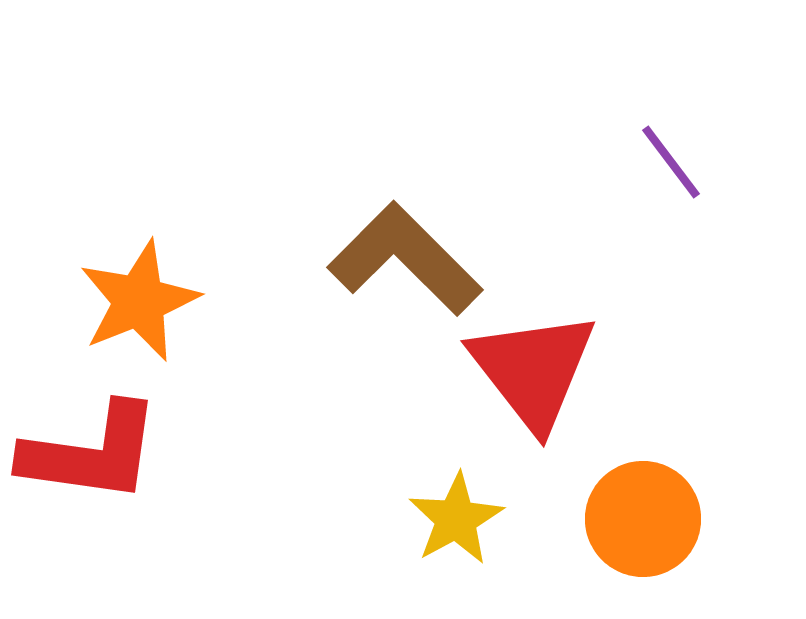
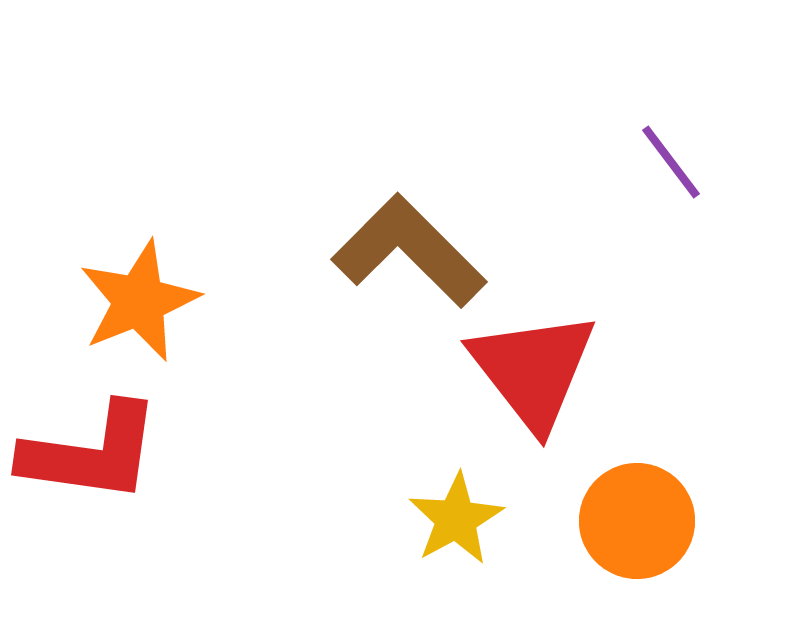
brown L-shape: moved 4 px right, 8 px up
orange circle: moved 6 px left, 2 px down
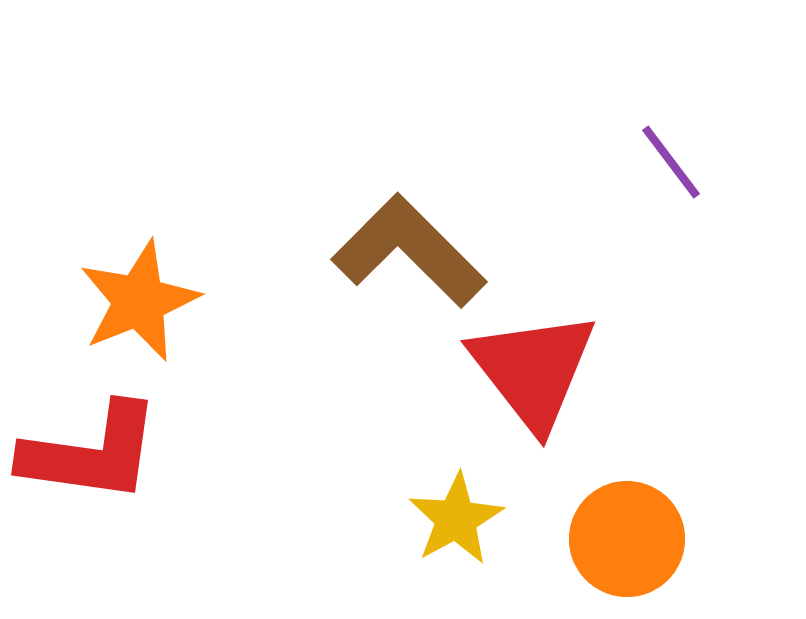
orange circle: moved 10 px left, 18 px down
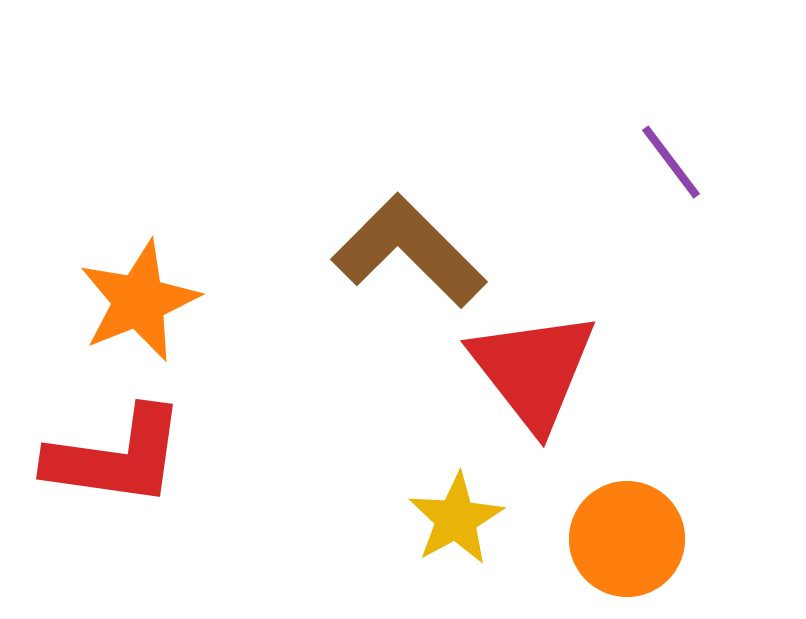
red L-shape: moved 25 px right, 4 px down
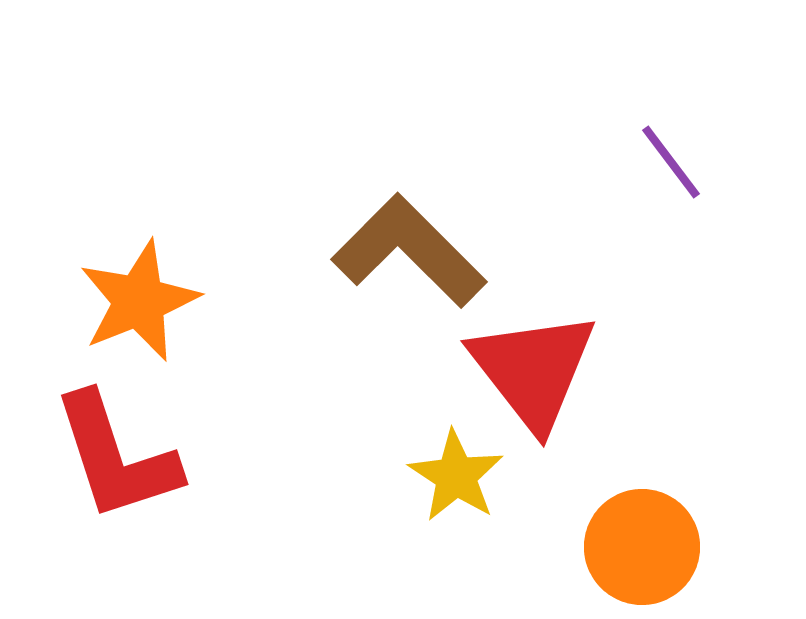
red L-shape: rotated 64 degrees clockwise
yellow star: moved 43 px up; rotated 10 degrees counterclockwise
orange circle: moved 15 px right, 8 px down
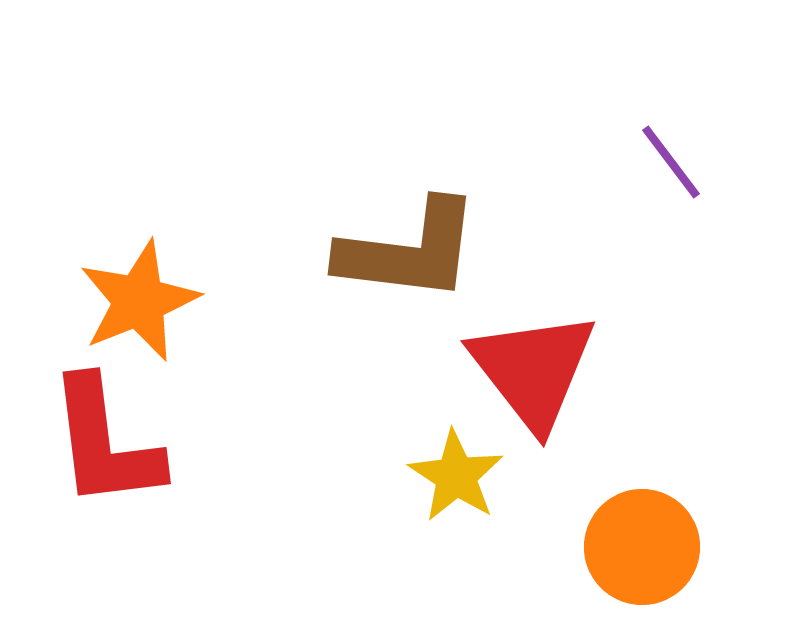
brown L-shape: rotated 142 degrees clockwise
red L-shape: moved 11 px left, 14 px up; rotated 11 degrees clockwise
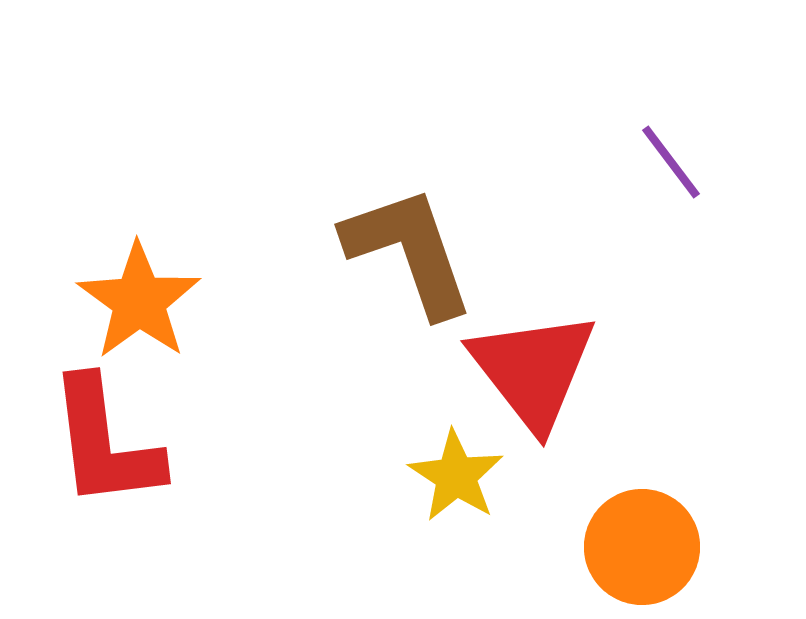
brown L-shape: rotated 116 degrees counterclockwise
orange star: rotated 14 degrees counterclockwise
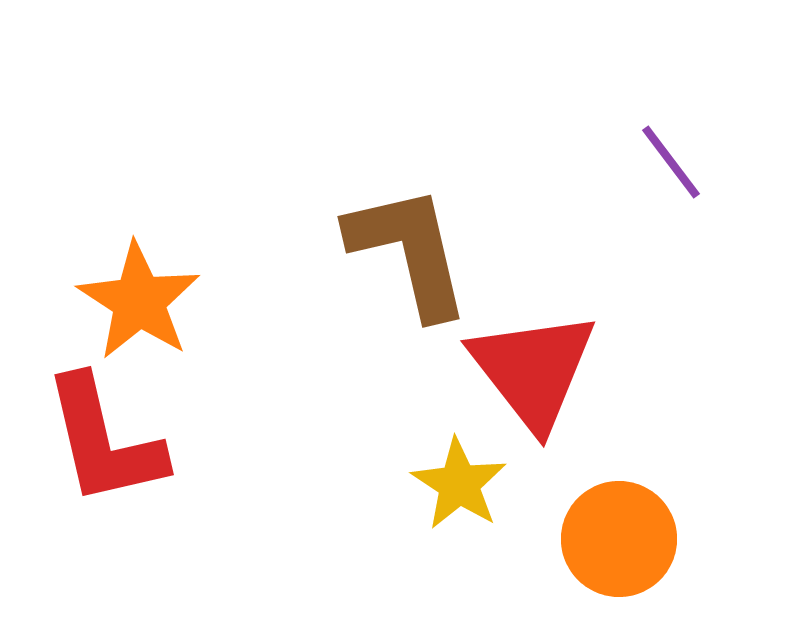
brown L-shape: rotated 6 degrees clockwise
orange star: rotated 3 degrees counterclockwise
red L-shape: moved 1 px left, 2 px up; rotated 6 degrees counterclockwise
yellow star: moved 3 px right, 8 px down
orange circle: moved 23 px left, 8 px up
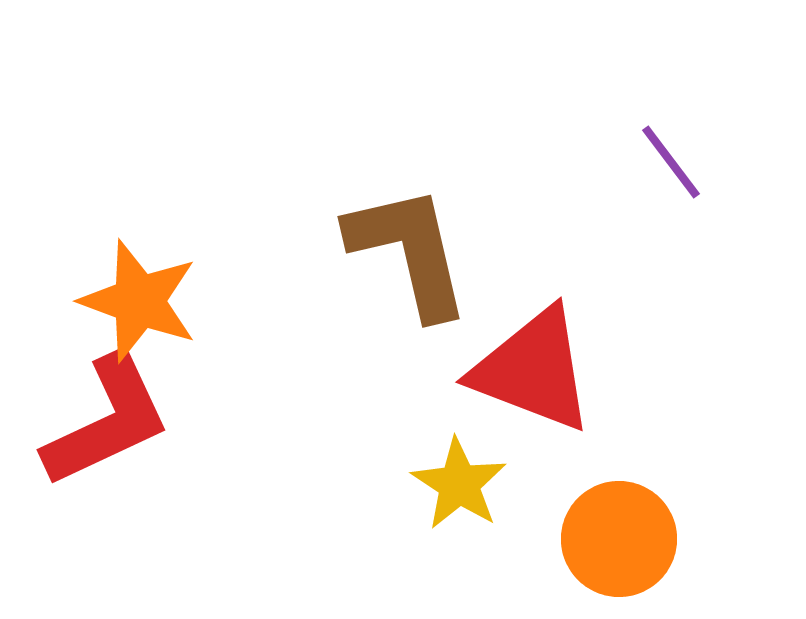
orange star: rotated 13 degrees counterclockwise
red triangle: rotated 31 degrees counterclockwise
red L-shape: moved 3 px right, 20 px up; rotated 102 degrees counterclockwise
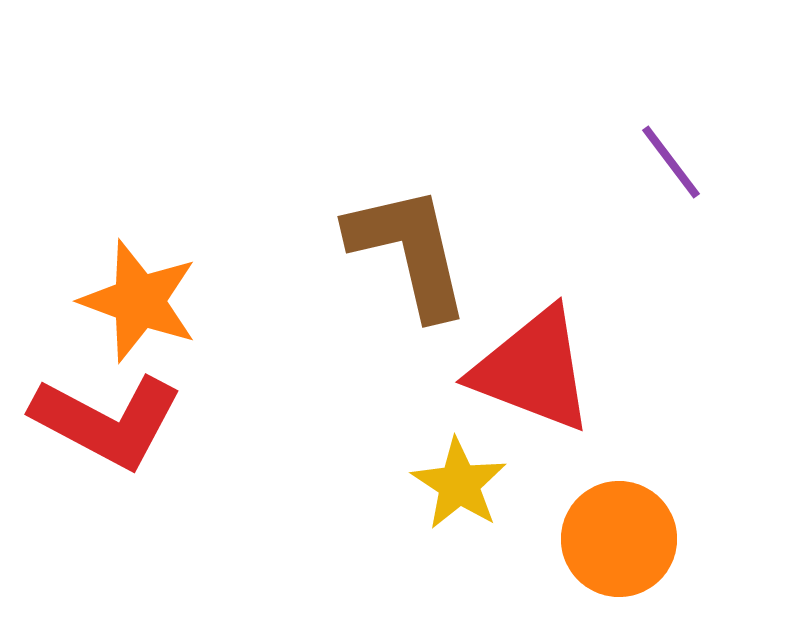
red L-shape: rotated 53 degrees clockwise
